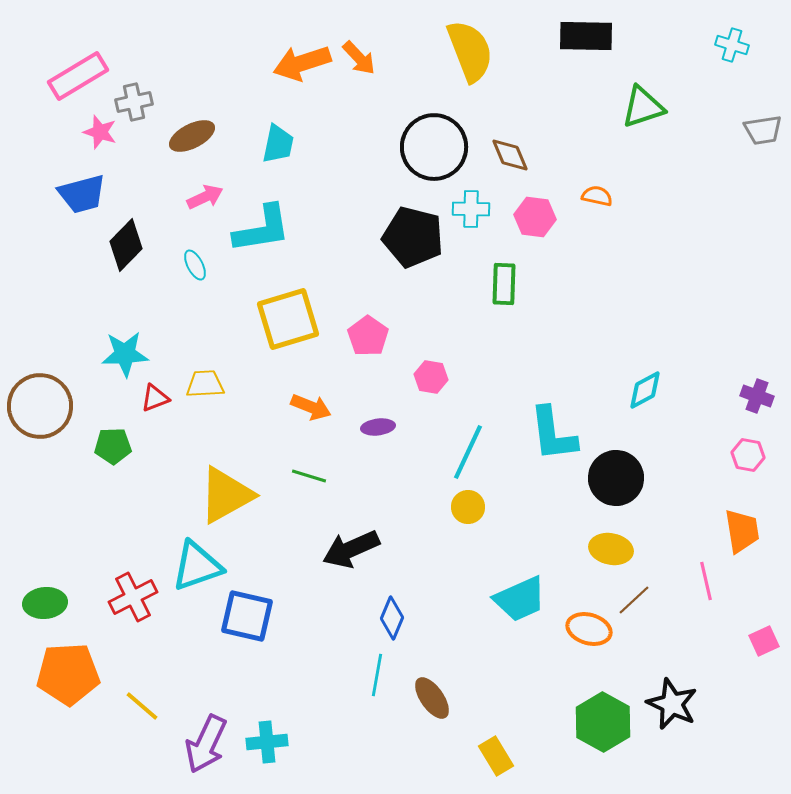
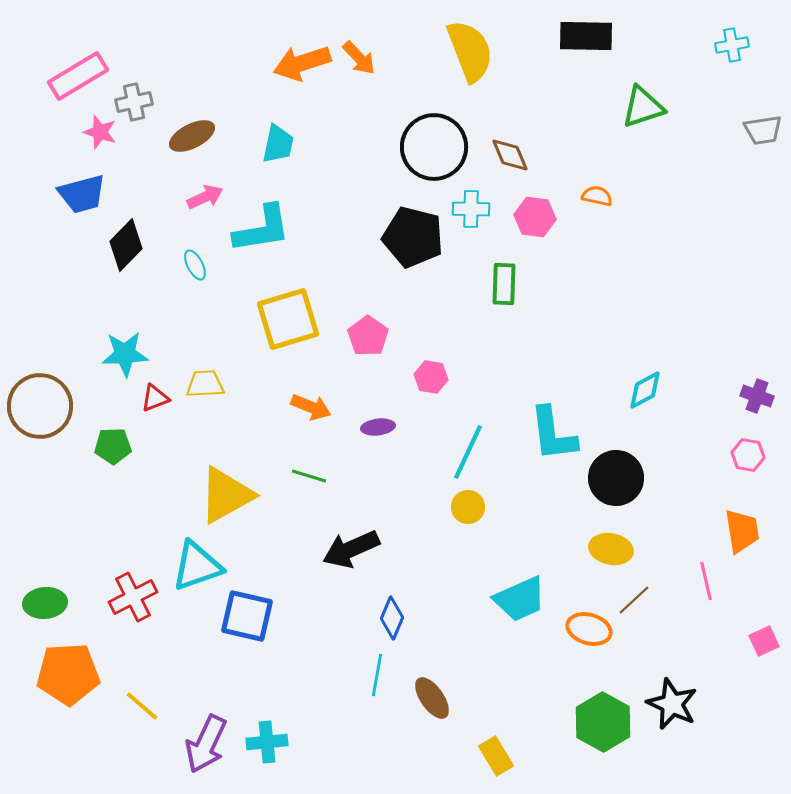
cyan cross at (732, 45): rotated 28 degrees counterclockwise
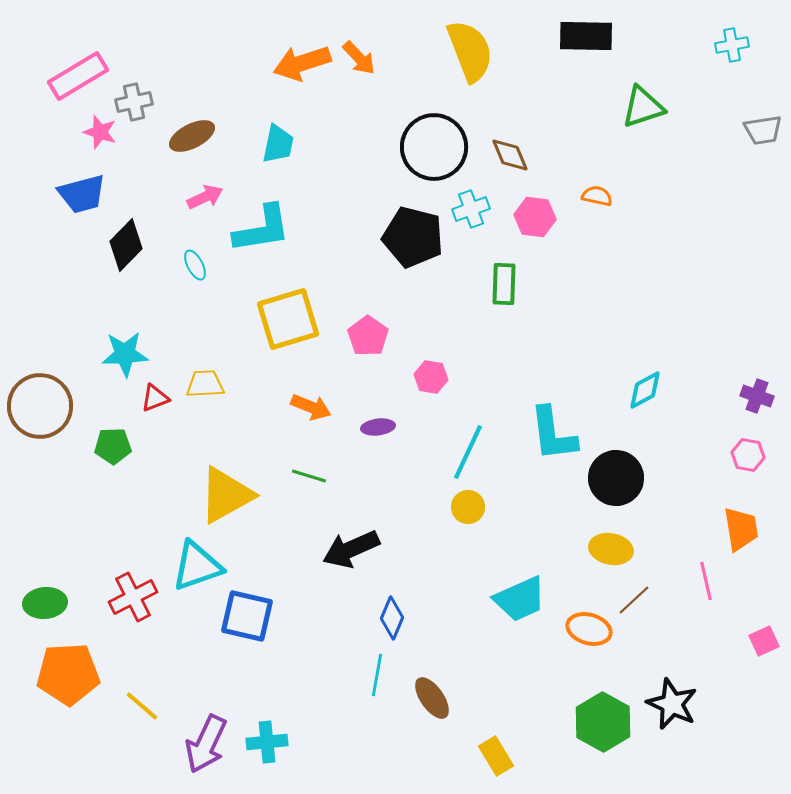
cyan cross at (471, 209): rotated 21 degrees counterclockwise
orange trapezoid at (742, 531): moved 1 px left, 2 px up
